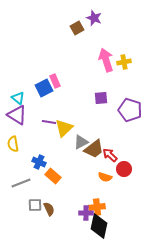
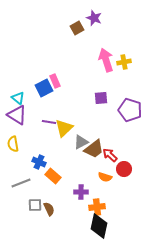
purple cross: moved 5 px left, 21 px up
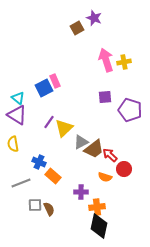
purple square: moved 4 px right, 1 px up
purple line: rotated 64 degrees counterclockwise
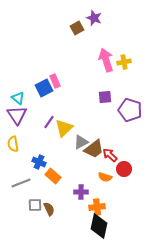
purple triangle: rotated 25 degrees clockwise
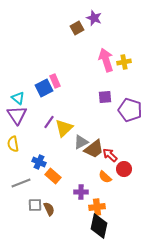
orange semicircle: rotated 24 degrees clockwise
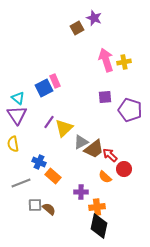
brown semicircle: rotated 24 degrees counterclockwise
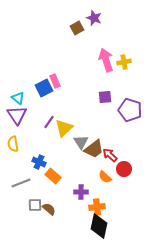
gray triangle: rotated 35 degrees counterclockwise
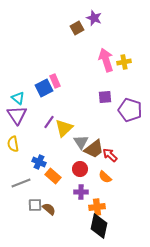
red circle: moved 44 px left
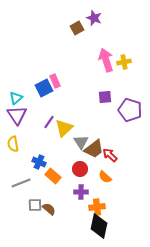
cyan triangle: moved 2 px left; rotated 40 degrees clockwise
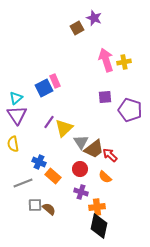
gray line: moved 2 px right
purple cross: rotated 16 degrees clockwise
